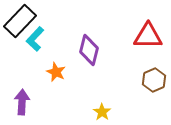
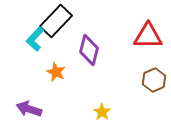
black rectangle: moved 36 px right
purple arrow: moved 7 px right, 7 px down; rotated 75 degrees counterclockwise
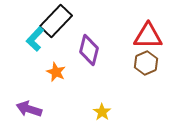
brown hexagon: moved 8 px left, 17 px up
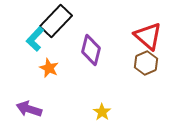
red triangle: rotated 40 degrees clockwise
purple diamond: moved 2 px right
orange star: moved 7 px left, 4 px up
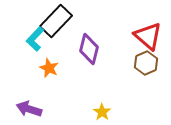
purple diamond: moved 2 px left, 1 px up
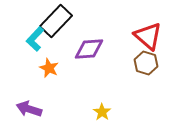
purple diamond: rotated 72 degrees clockwise
brown hexagon: rotated 20 degrees counterclockwise
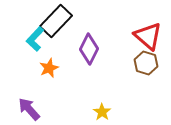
purple diamond: rotated 60 degrees counterclockwise
orange star: rotated 24 degrees clockwise
purple arrow: rotated 30 degrees clockwise
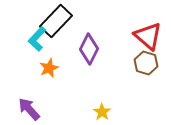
cyan L-shape: moved 2 px right
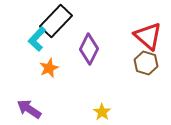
purple arrow: rotated 15 degrees counterclockwise
